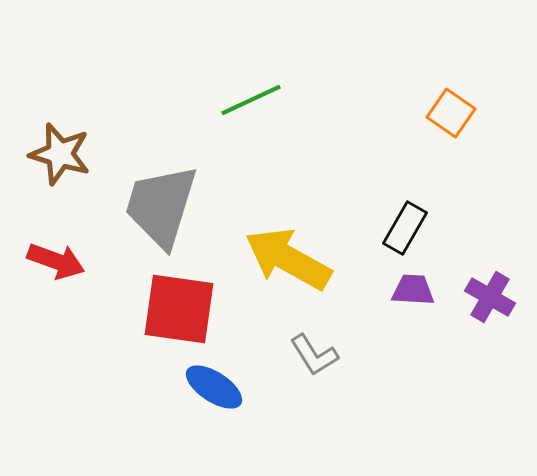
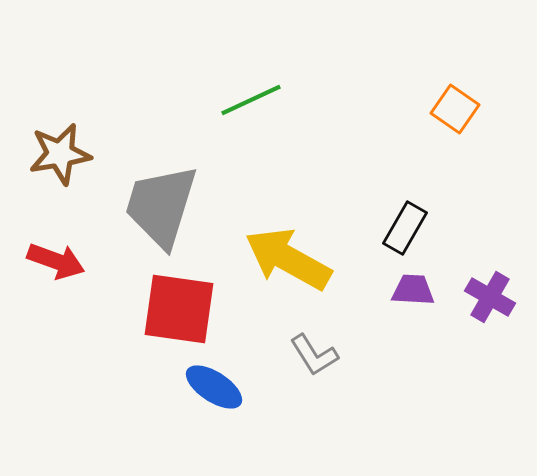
orange square: moved 4 px right, 4 px up
brown star: rotated 26 degrees counterclockwise
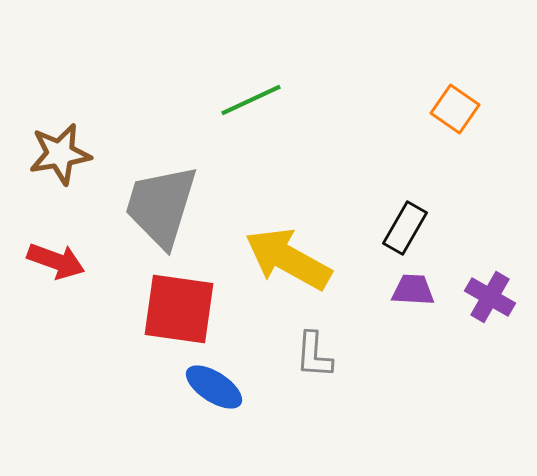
gray L-shape: rotated 36 degrees clockwise
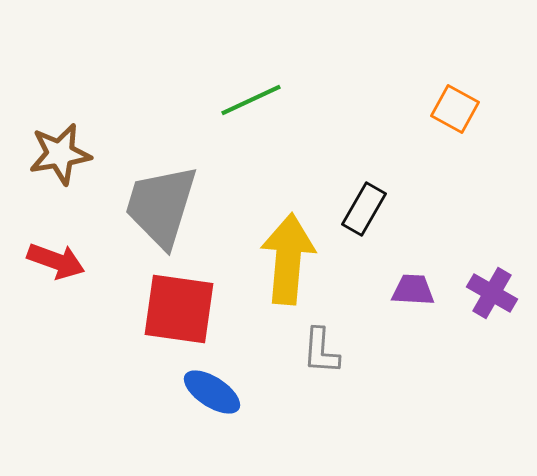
orange square: rotated 6 degrees counterclockwise
black rectangle: moved 41 px left, 19 px up
yellow arrow: rotated 66 degrees clockwise
purple cross: moved 2 px right, 4 px up
gray L-shape: moved 7 px right, 4 px up
blue ellipse: moved 2 px left, 5 px down
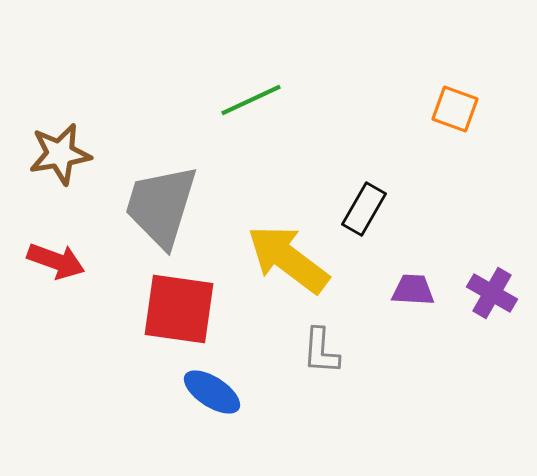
orange square: rotated 9 degrees counterclockwise
yellow arrow: rotated 58 degrees counterclockwise
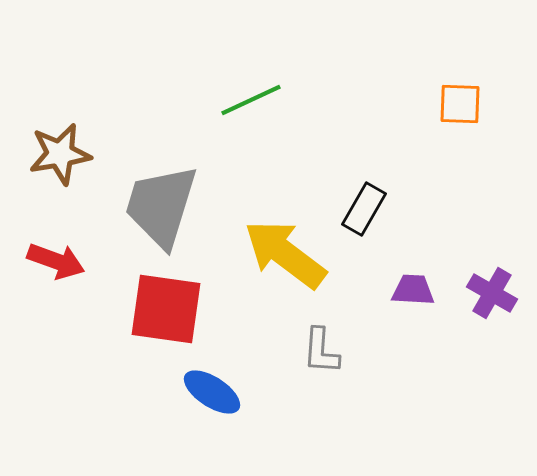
orange square: moved 5 px right, 5 px up; rotated 18 degrees counterclockwise
yellow arrow: moved 3 px left, 5 px up
red square: moved 13 px left
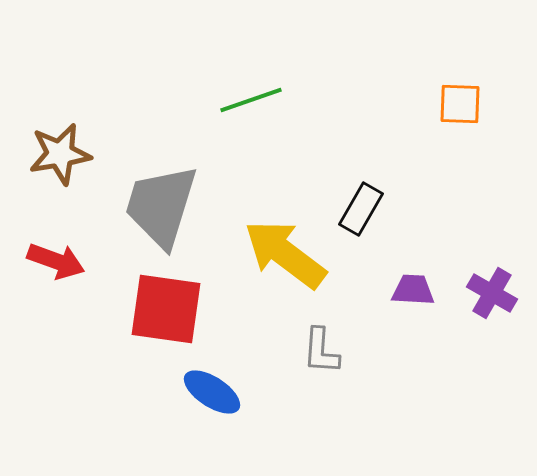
green line: rotated 6 degrees clockwise
black rectangle: moved 3 px left
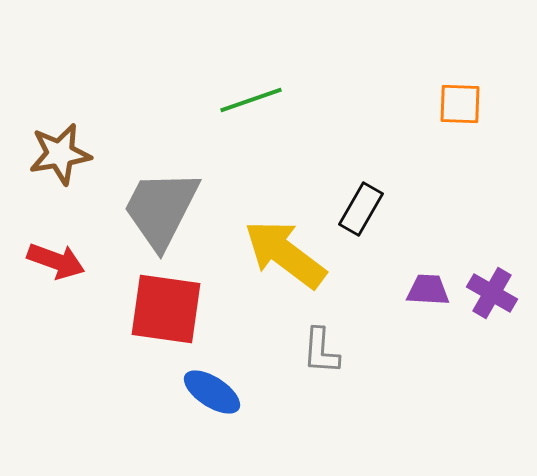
gray trapezoid: moved 3 px down; rotated 10 degrees clockwise
purple trapezoid: moved 15 px right
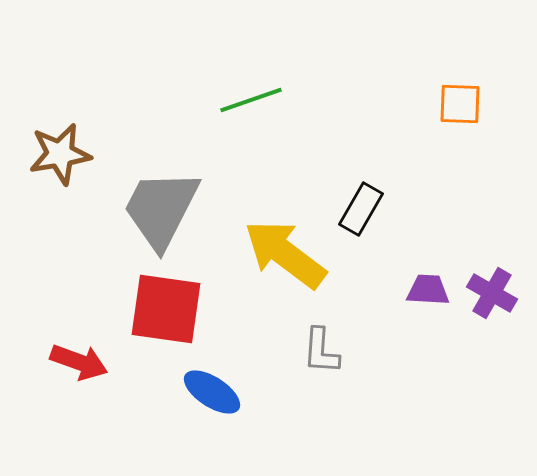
red arrow: moved 23 px right, 101 px down
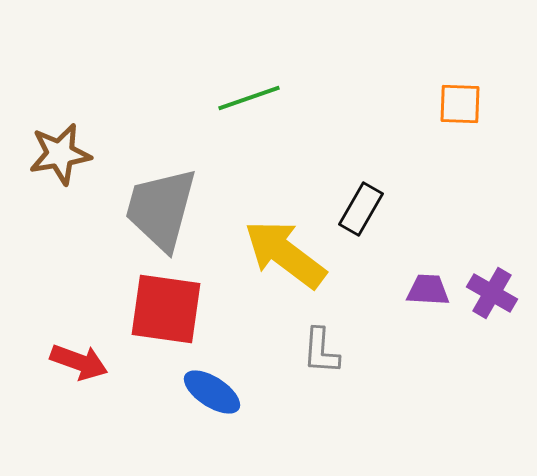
green line: moved 2 px left, 2 px up
gray trapezoid: rotated 12 degrees counterclockwise
